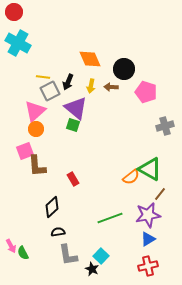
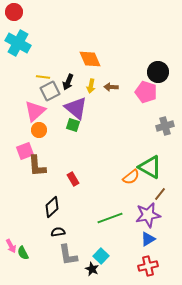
black circle: moved 34 px right, 3 px down
orange circle: moved 3 px right, 1 px down
green triangle: moved 2 px up
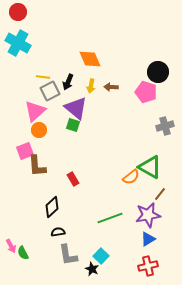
red circle: moved 4 px right
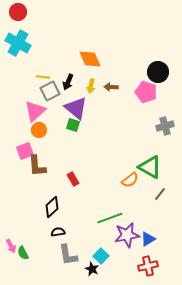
orange semicircle: moved 1 px left, 3 px down
purple star: moved 21 px left, 20 px down
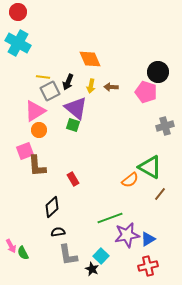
pink triangle: rotated 10 degrees clockwise
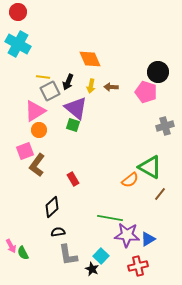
cyan cross: moved 1 px down
brown L-shape: moved 1 px up; rotated 40 degrees clockwise
green line: rotated 30 degrees clockwise
purple star: rotated 15 degrees clockwise
red cross: moved 10 px left
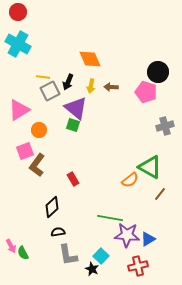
pink triangle: moved 16 px left, 1 px up
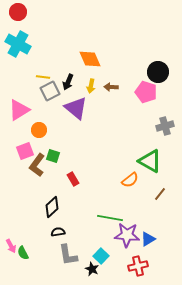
green square: moved 20 px left, 31 px down
green triangle: moved 6 px up
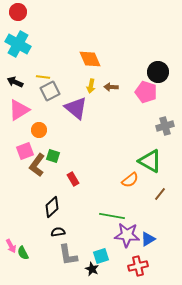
black arrow: moved 53 px left; rotated 91 degrees clockwise
green line: moved 2 px right, 2 px up
cyan square: rotated 28 degrees clockwise
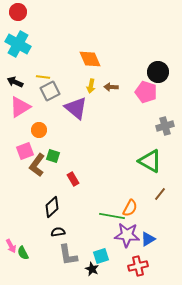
pink triangle: moved 1 px right, 3 px up
orange semicircle: moved 28 px down; rotated 24 degrees counterclockwise
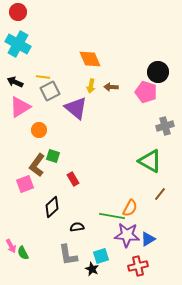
pink square: moved 33 px down
black semicircle: moved 19 px right, 5 px up
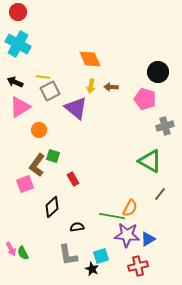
pink pentagon: moved 1 px left, 7 px down
pink arrow: moved 3 px down
